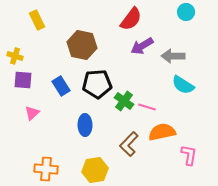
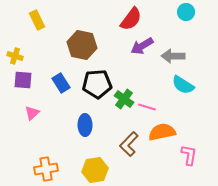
blue rectangle: moved 3 px up
green cross: moved 2 px up
orange cross: rotated 15 degrees counterclockwise
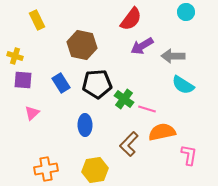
pink line: moved 2 px down
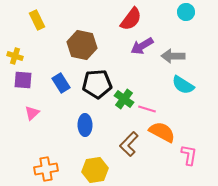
orange semicircle: rotated 40 degrees clockwise
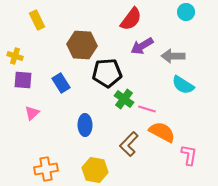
brown hexagon: rotated 8 degrees counterclockwise
black pentagon: moved 10 px right, 11 px up
yellow hexagon: rotated 20 degrees clockwise
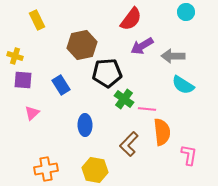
brown hexagon: rotated 16 degrees counterclockwise
blue rectangle: moved 2 px down
pink line: rotated 12 degrees counterclockwise
orange semicircle: rotated 56 degrees clockwise
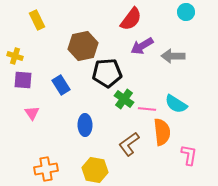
brown hexagon: moved 1 px right, 1 px down
cyan semicircle: moved 7 px left, 19 px down
pink triangle: rotated 21 degrees counterclockwise
brown L-shape: rotated 10 degrees clockwise
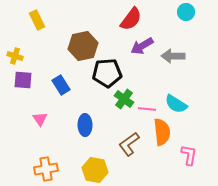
pink triangle: moved 8 px right, 6 px down
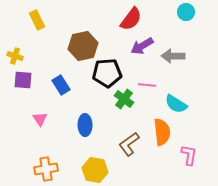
pink line: moved 24 px up
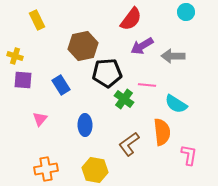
pink triangle: rotated 14 degrees clockwise
